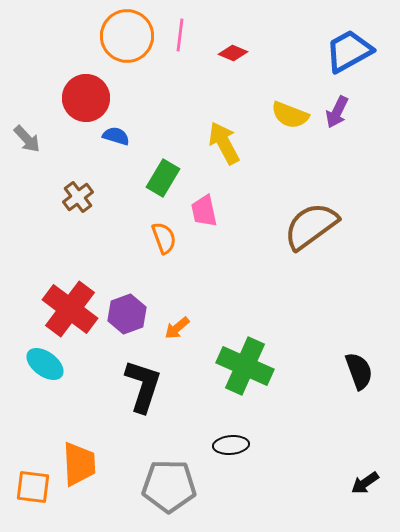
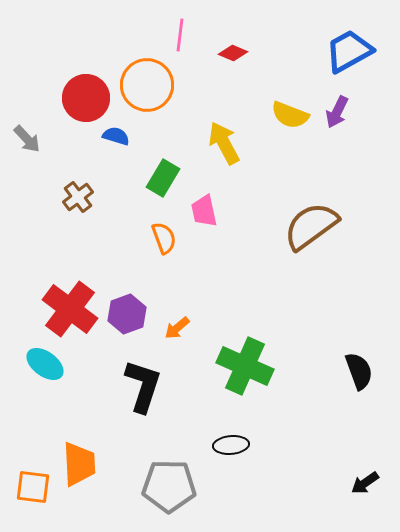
orange circle: moved 20 px right, 49 px down
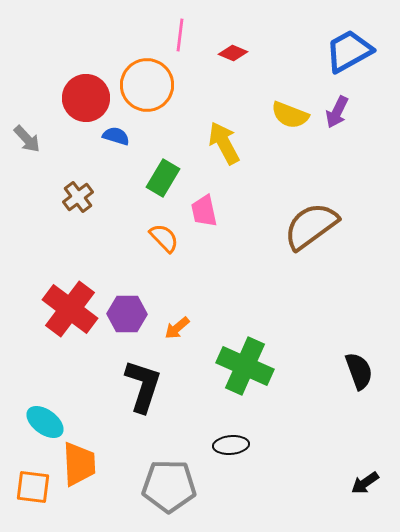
orange semicircle: rotated 24 degrees counterclockwise
purple hexagon: rotated 21 degrees clockwise
cyan ellipse: moved 58 px down
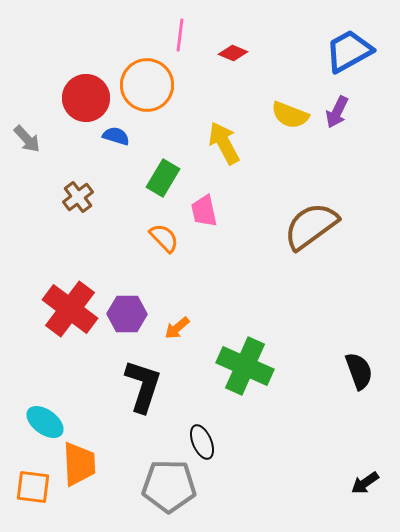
black ellipse: moved 29 px left, 3 px up; rotated 72 degrees clockwise
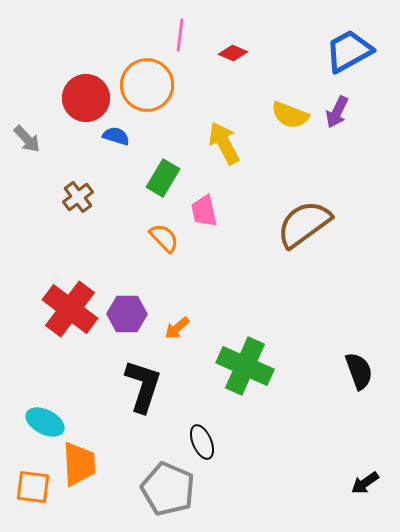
brown semicircle: moved 7 px left, 2 px up
cyan ellipse: rotated 9 degrees counterclockwise
gray pentagon: moved 1 px left, 3 px down; rotated 22 degrees clockwise
